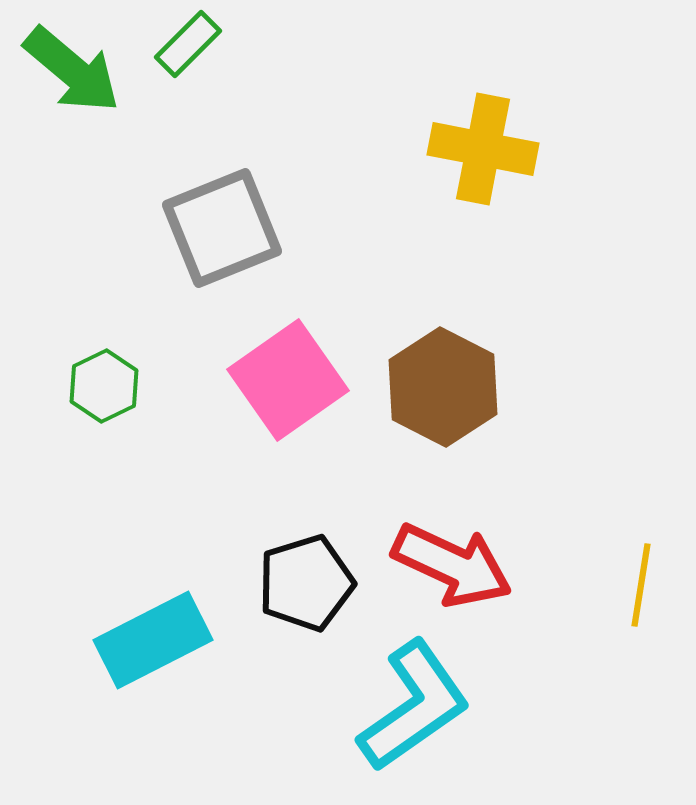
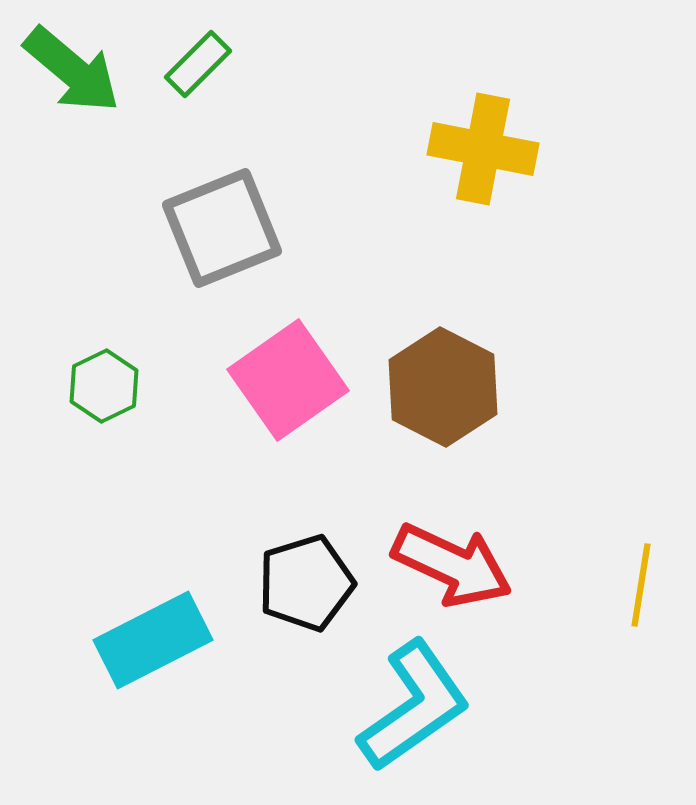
green rectangle: moved 10 px right, 20 px down
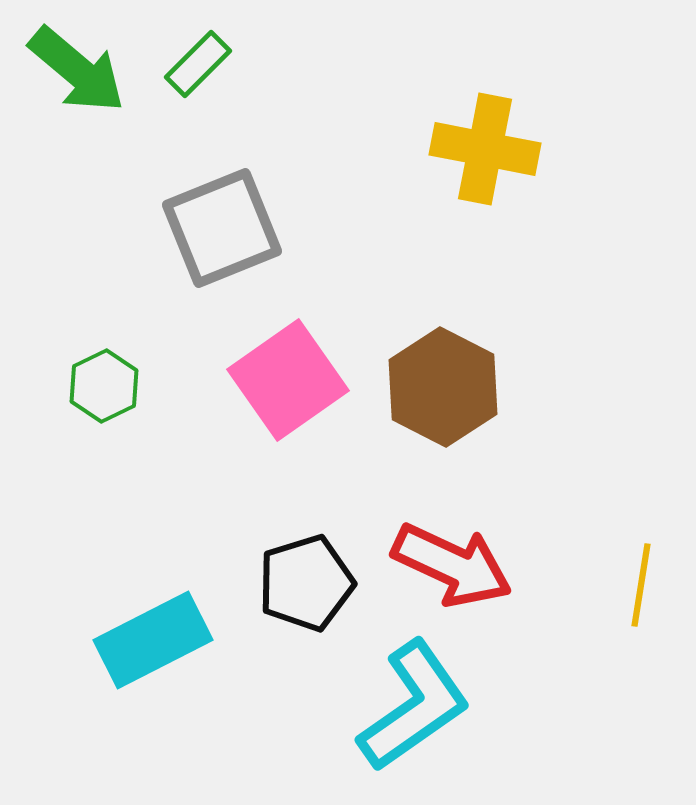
green arrow: moved 5 px right
yellow cross: moved 2 px right
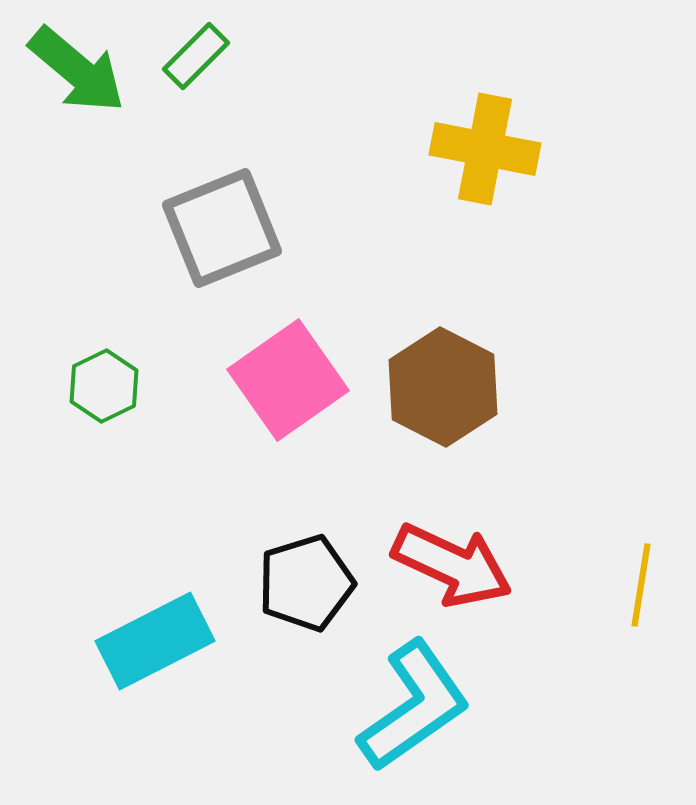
green rectangle: moved 2 px left, 8 px up
cyan rectangle: moved 2 px right, 1 px down
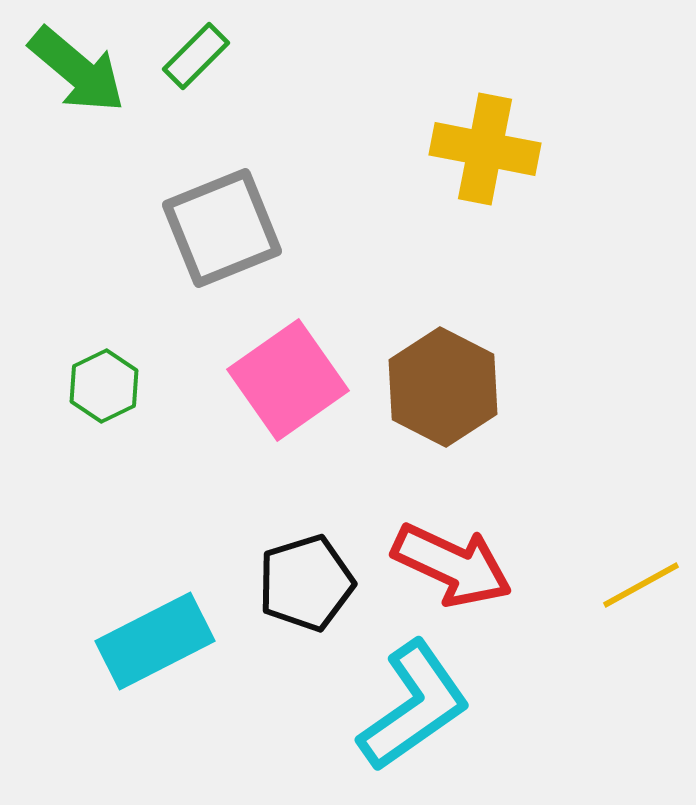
yellow line: rotated 52 degrees clockwise
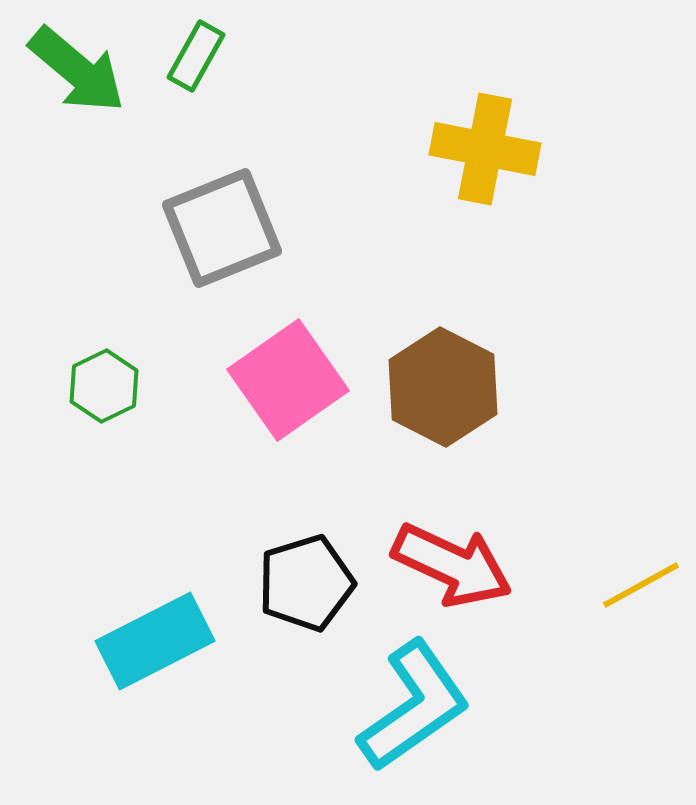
green rectangle: rotated 16 degrees counterclockwise
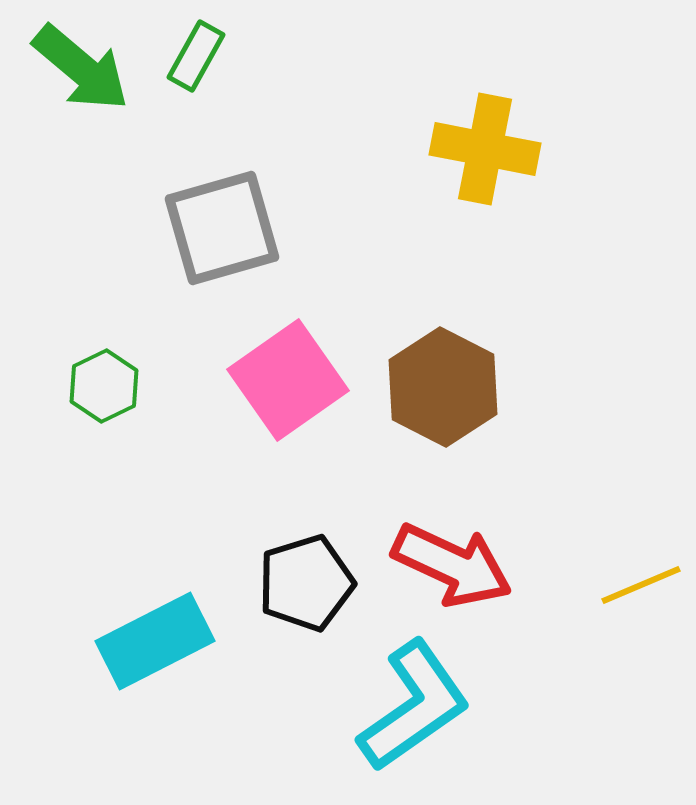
green arrow: moved 4 px right, 2 px up
gray square: rotated 6 degrees clockwise
yellow line: rotated 6 degrees clockwise
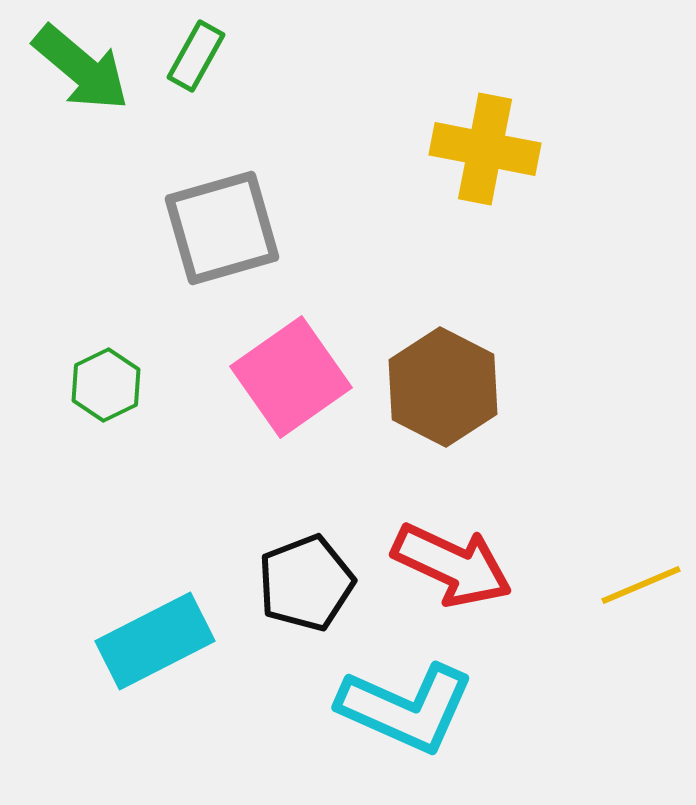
pink square: moved 3 px right, 3 px up
green hexagon: moved 2 px right, 1 px up
black pentagon: rotated 4 degrees counterclockwise
cyan L-shape: moved 8 px left, 2 px down; rotated 59 degrees clockwise
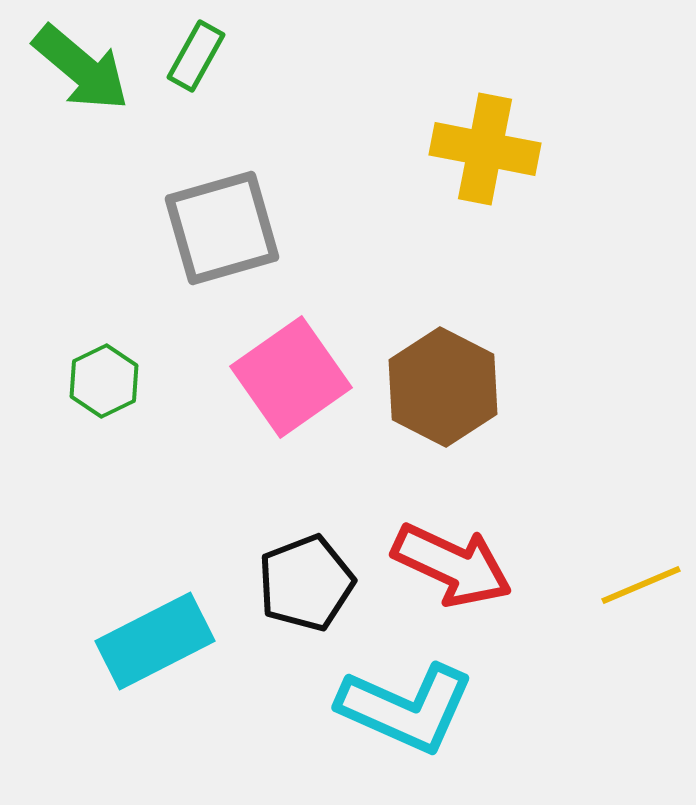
green hexagon: moved 2 px left, 4 px up
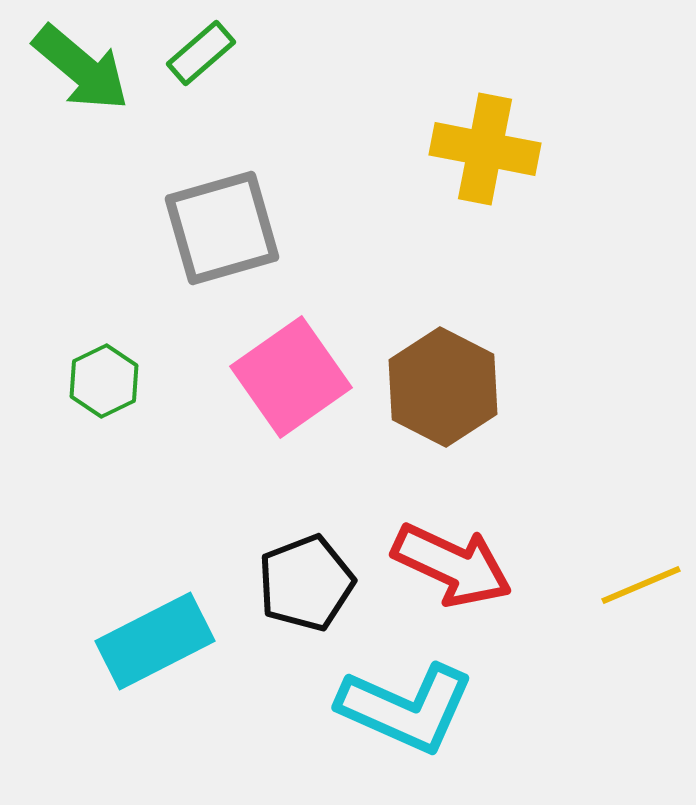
green rectangle: moved 5 px right, 3 px up; rotated 20 degrees clockwise
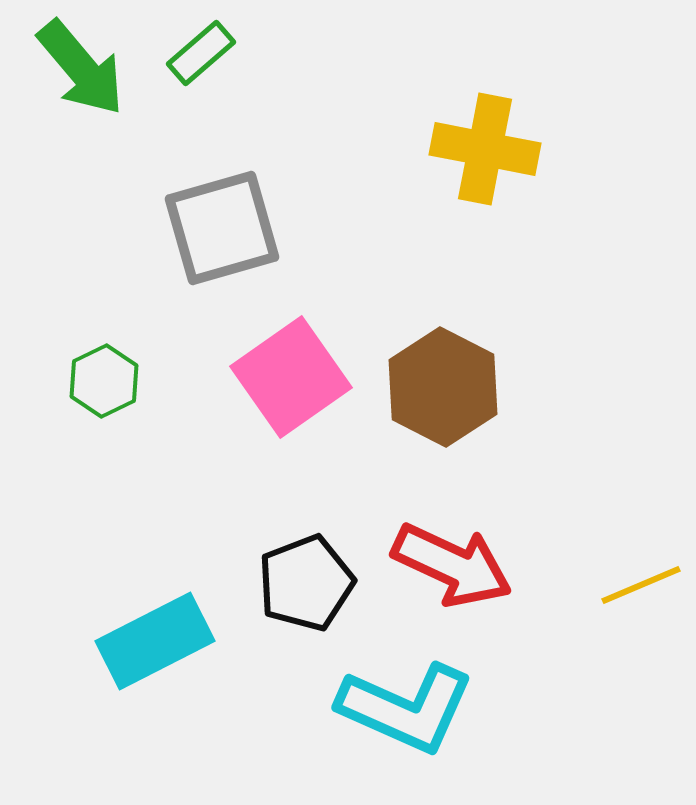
green arrow: rotated 10 degrees clockwise
